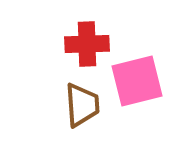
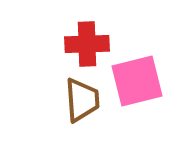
brown trapezoid: moved 5 px up
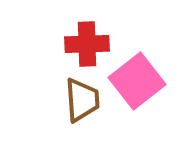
pink square: rotated 24 degrees counterclockwise
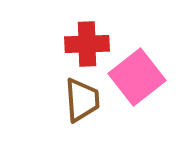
pink square: moved 4 px up
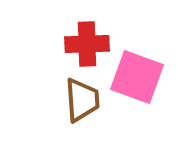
pink square: rotated 32 degrees counterclockwise
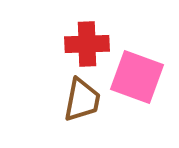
brown trapezoid: rotated 15 degrees clockwise
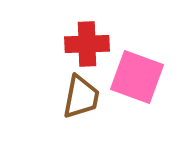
brown trapezoid: moved 1 px left, 3 px up
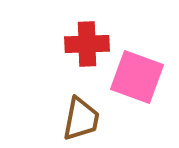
brown trapezoid: moved 22 px down
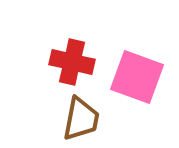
red cross: moved 15 px left, 18 px down; rotated 15 degrees clockwise
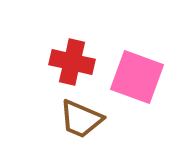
brown trapezoid: rotated 102 degrees clockwise
